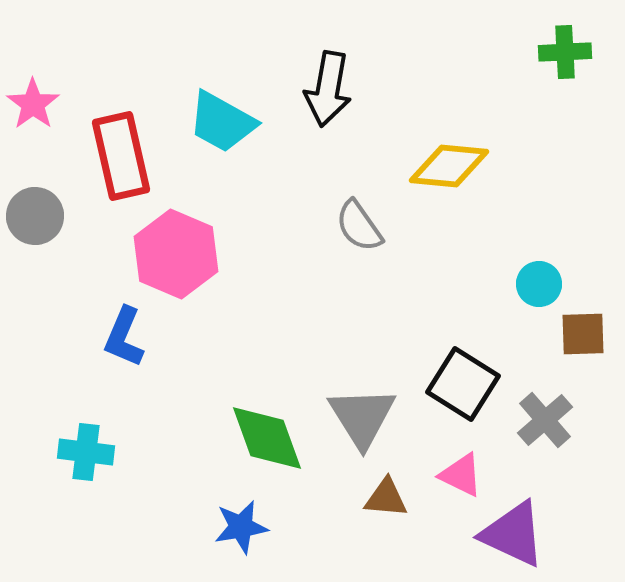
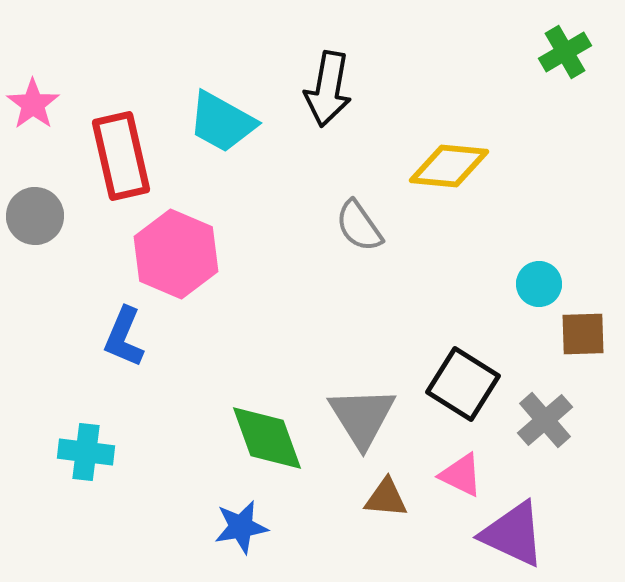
green cross: rotated 27 degrees counterclockwise
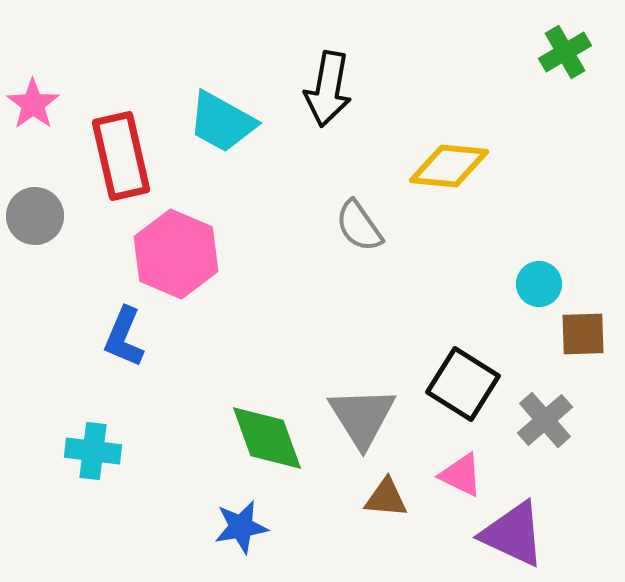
cyan cross: moved 7 px right, 1 px up
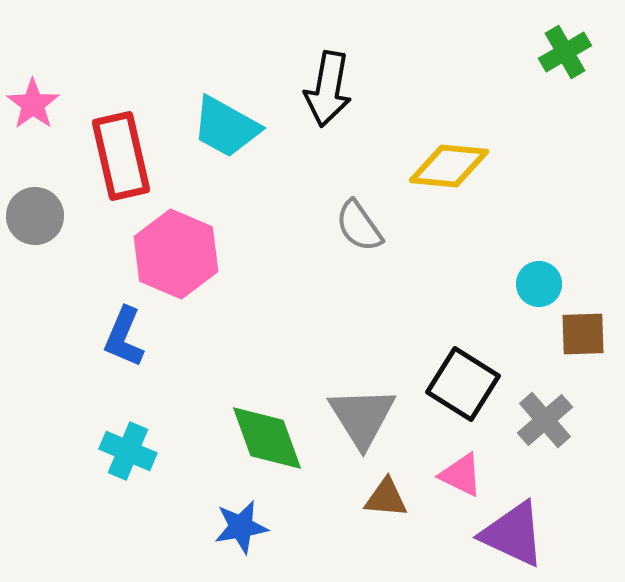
cyan trapezoid: moved 4 px right, 5 px down
cyan cross: moved 35 px right; rotated 16 degrees clockwise
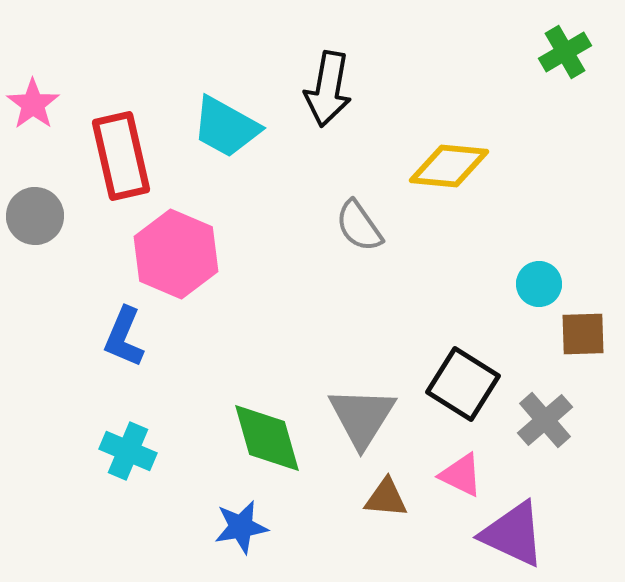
gray triangle: rotated 4 degrees clockwise
green diamond: rotated 4 degrees clockwise
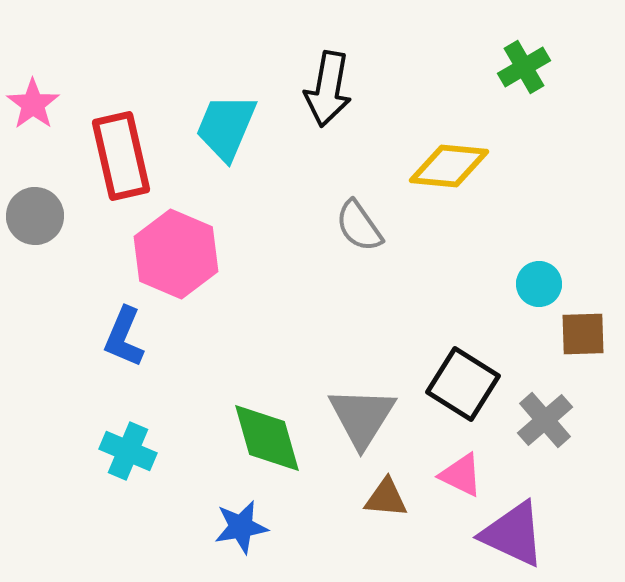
green cross: moved 41 px left, 15 px down
cyan trapezoid: rotated 84 degrees clockwise
